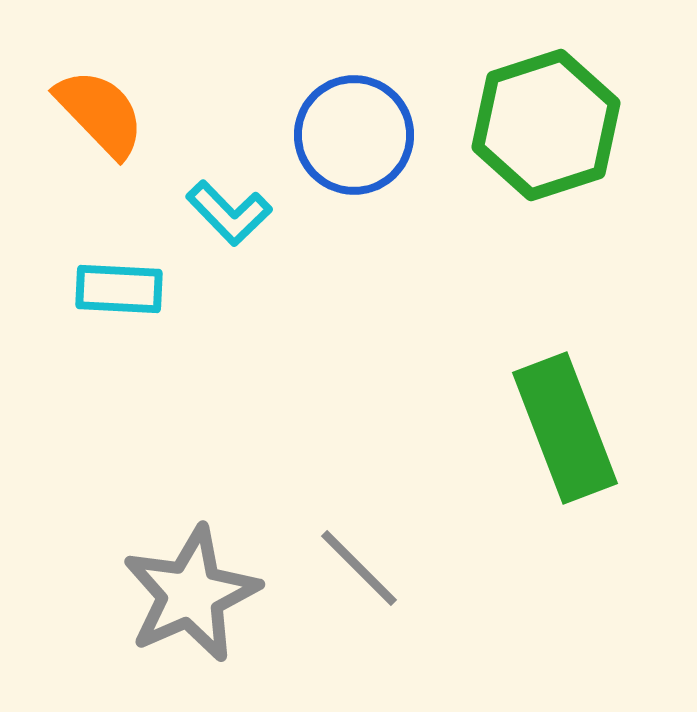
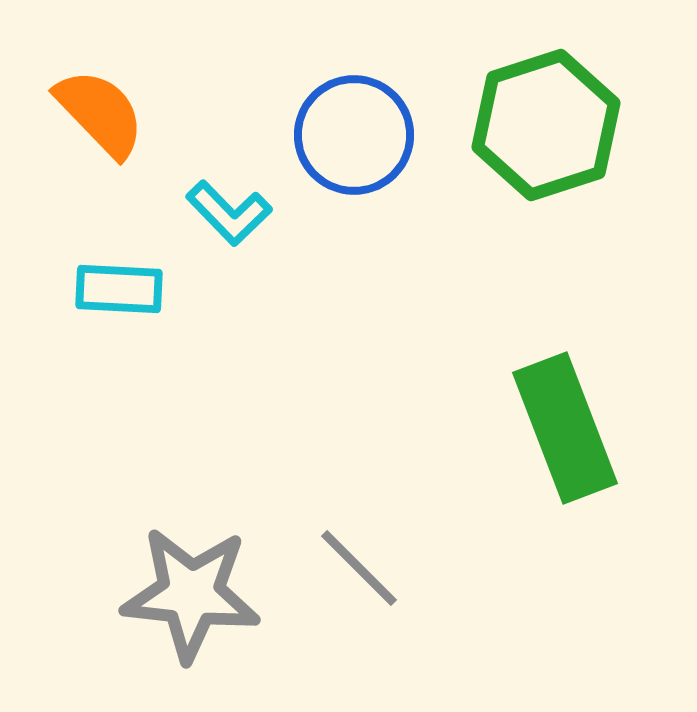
gray star: rotated 30 degrees clockwise
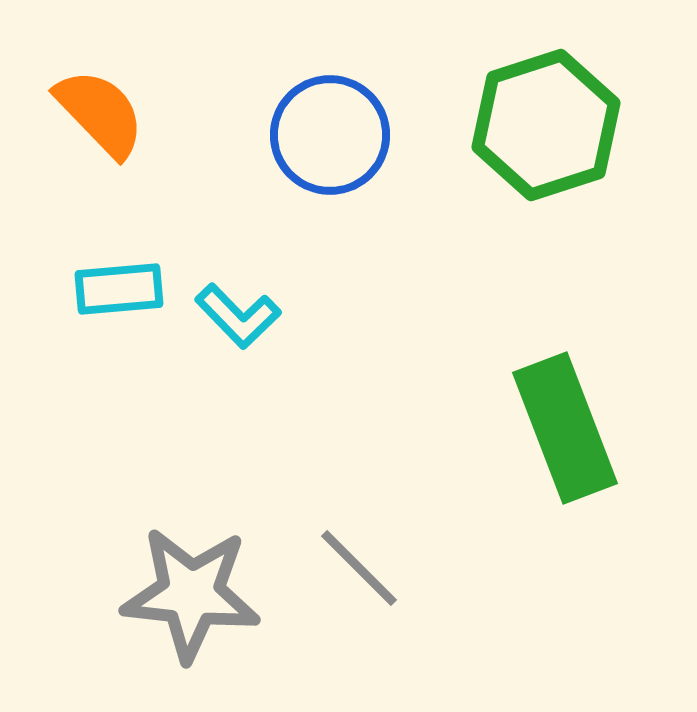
blue circle: moved 24 px left
cyan L-shape: moved 9 px right, 103 px down
cyan rectangle: rotated 8 degrees counterclockwise
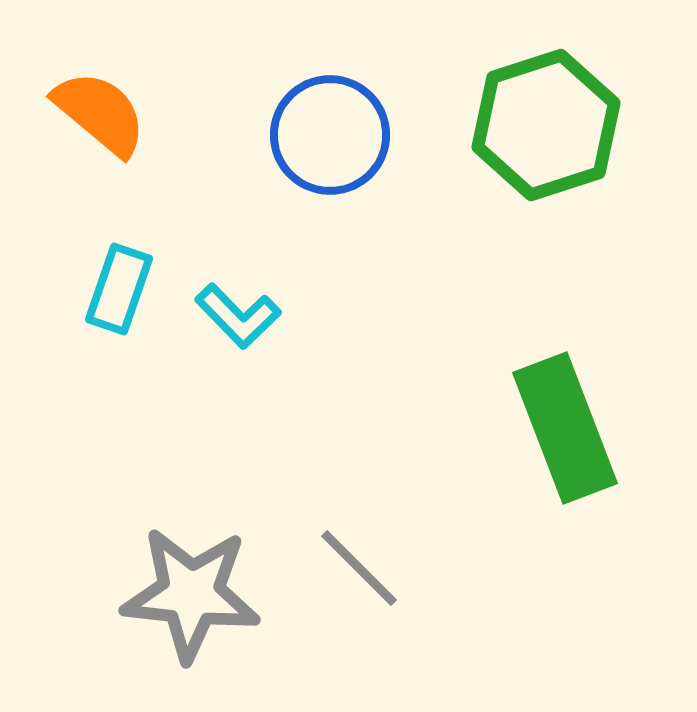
orange semicircle: rotated 6 degrees counterclockwise
cyan rectangle: rotated 66 degrees counterclockwise
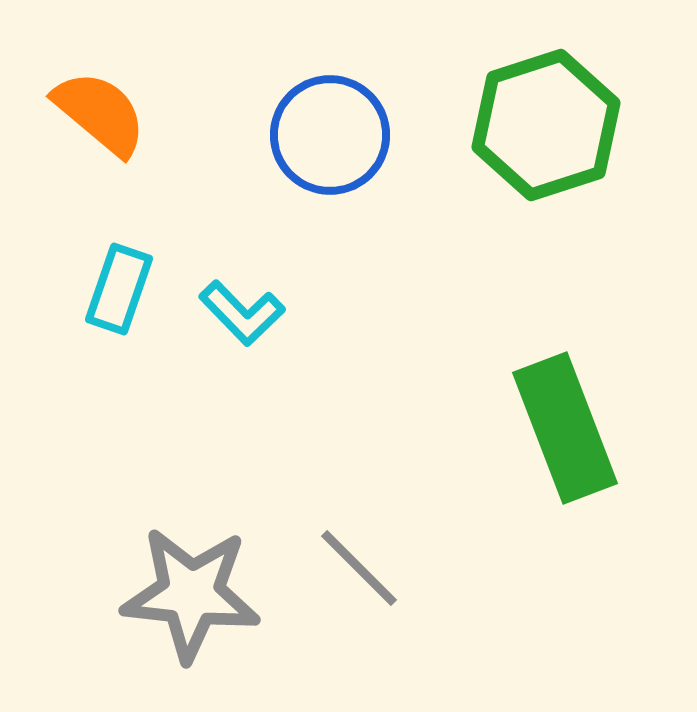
cyan L-shape: moved 4 px right, 3 px up
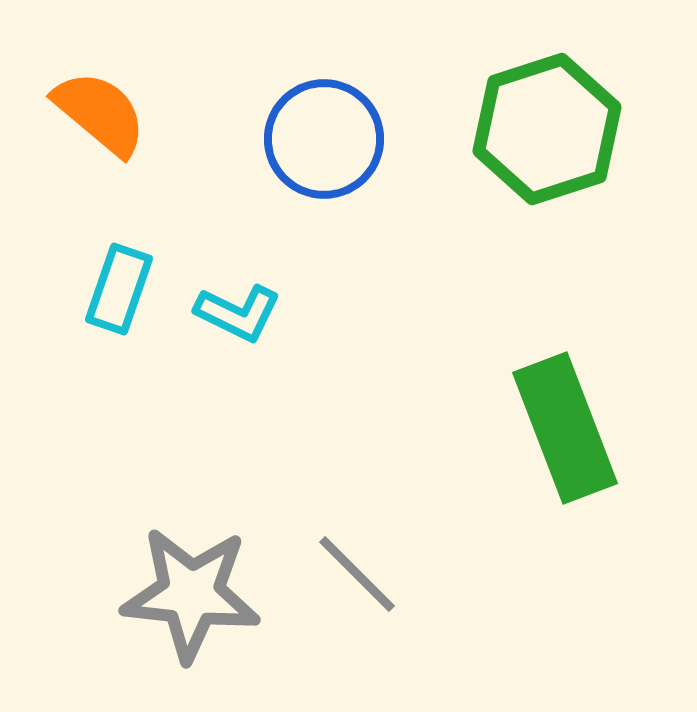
green hexagon: moved 1 px right, 4 px down
blue circle: moved 6 px left, 4 px down
cyan L-shape: moved 4 px left; rotated 20 degrees counterclockwise
gray line: moved 2 px left, 6 px down
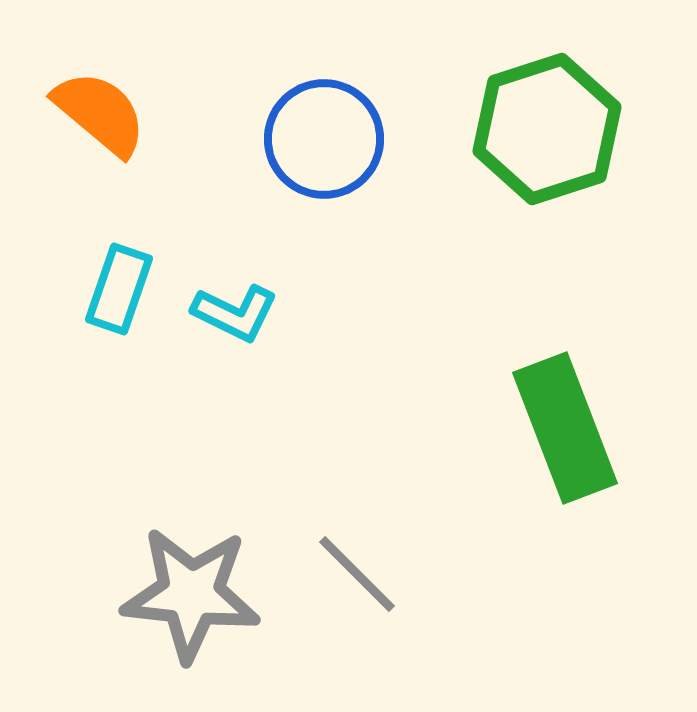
cyan L-shape: moved 3 px left
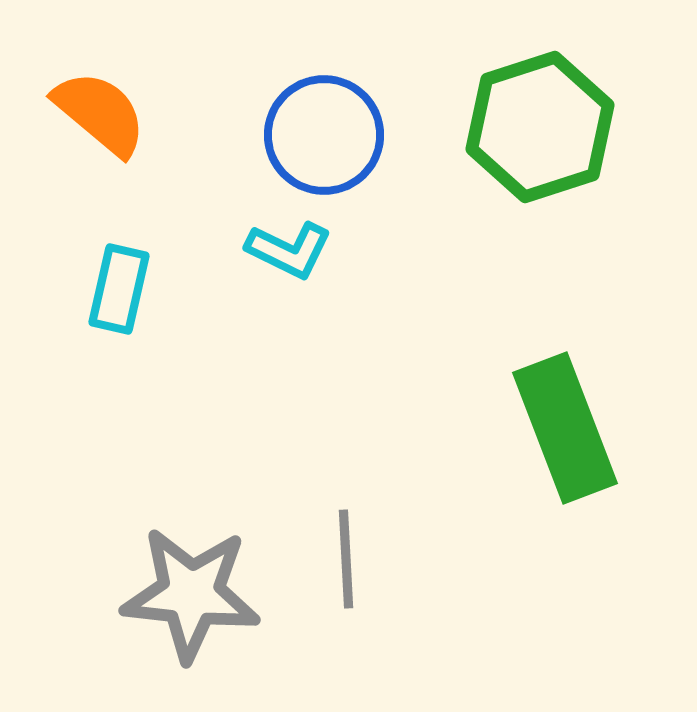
green hexagon: moved 7 px left, 2 px up
blue circle: moved 4 px up
cyan rectangle: rotated 6 degrees counterclockwise
cyan L-shape: moved 54 px right, 63 px up
gray line: moved 11 px left, 15 px up; rotated 42 degrees clockwise
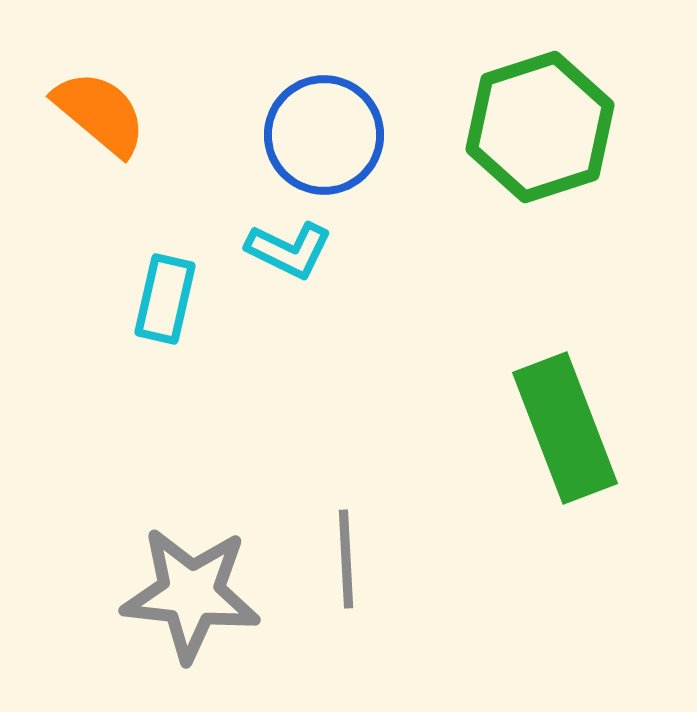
cyan rectangle: moved 46 px right, 10 px down
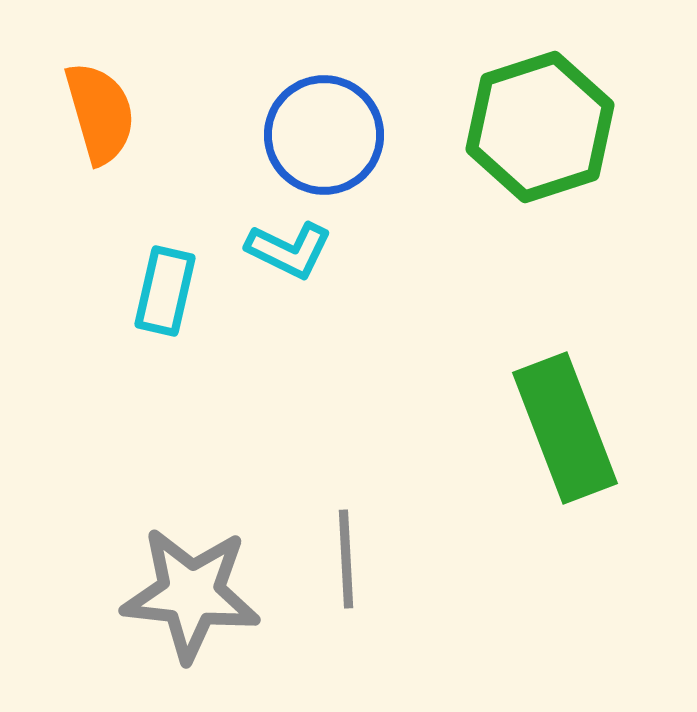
orange semicircle: rotated 34 degrees clockwise
cyan rectangle: moved 8 px up
